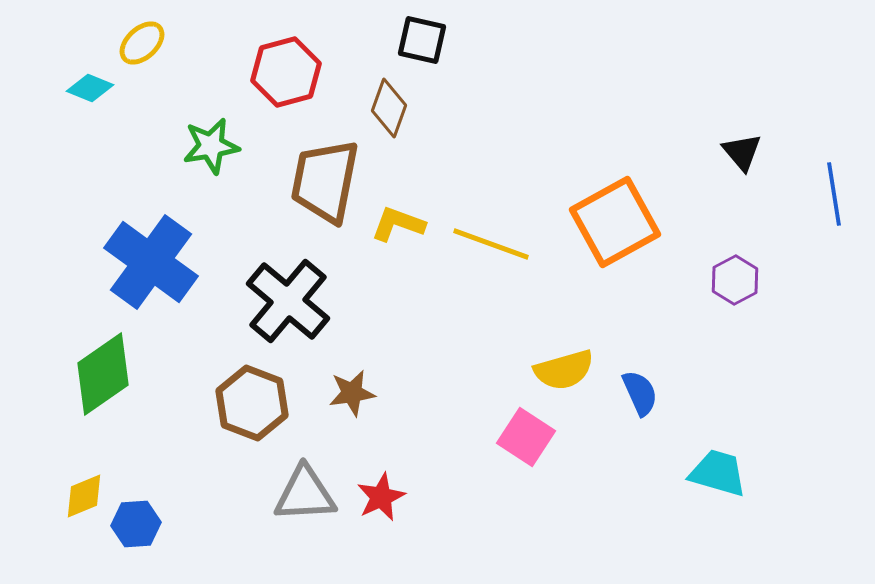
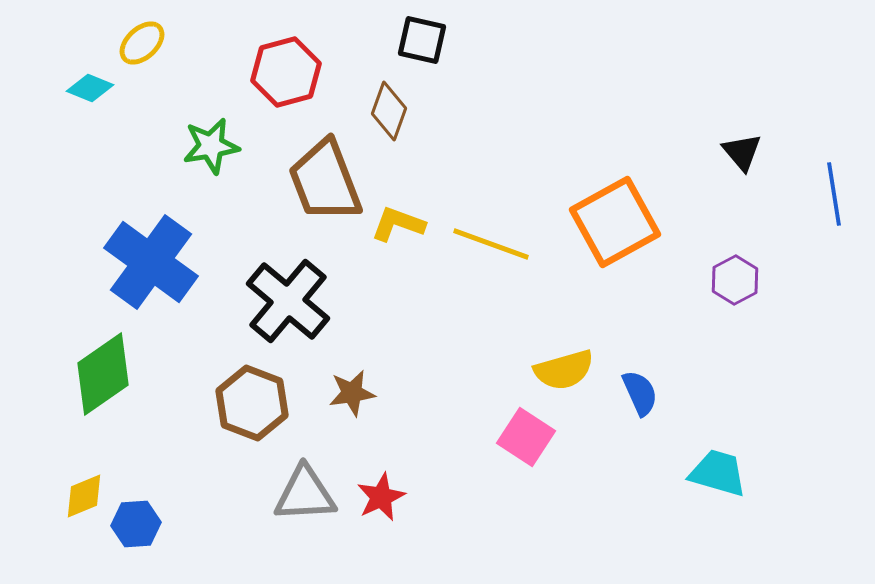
brown diamond: moved 3 px down
brown trapezoid: rotated 32 degrees counterclockwise
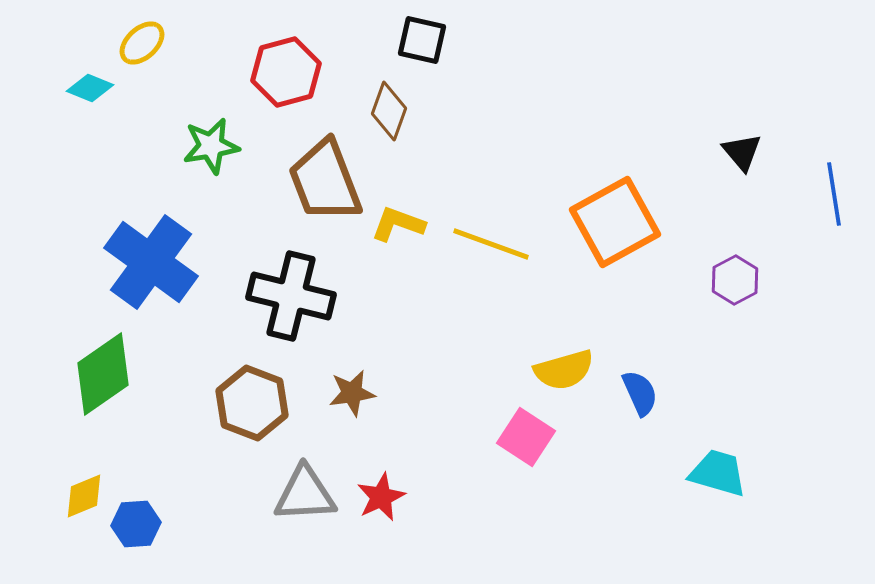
black cross: moved 3 px right, 5 px up; rotated 26 degrees counterclockwise
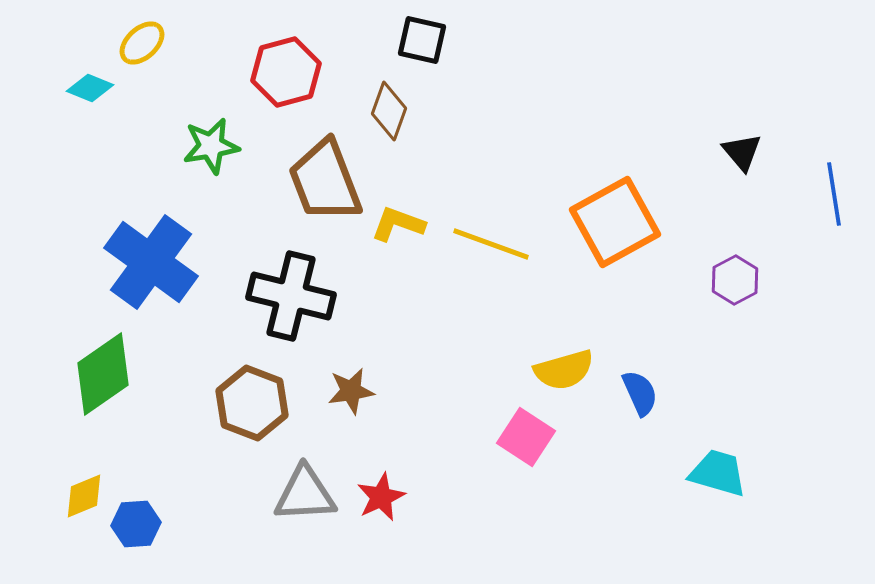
brown star: moved 1 px left, 2 px up
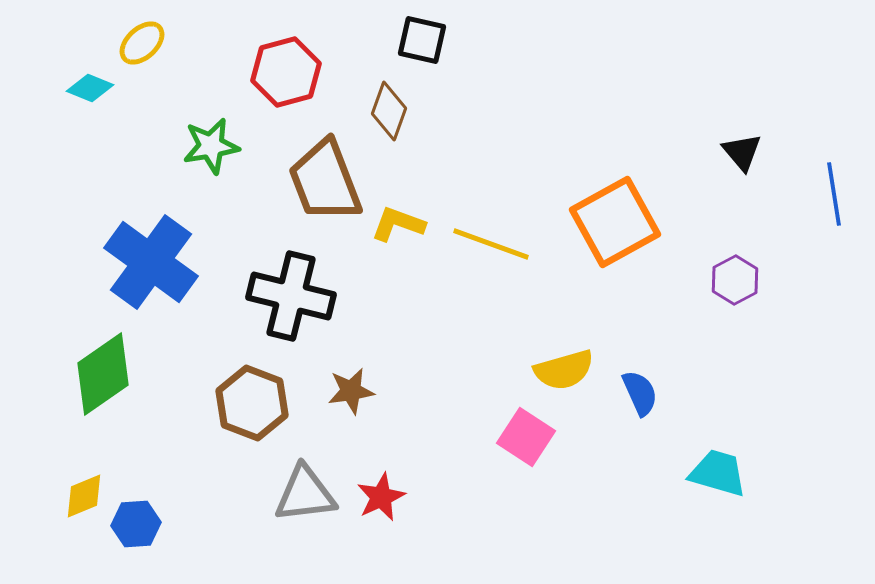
gray triangle: rotated 4 degrees counterclockwise
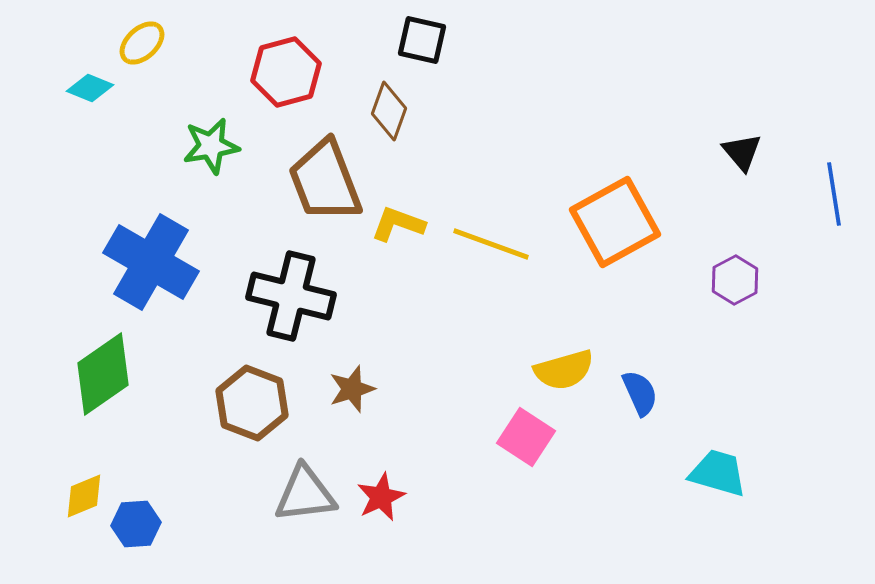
blue cross: rotated 6 degrees counterclockwise
brown star: moved 1 px right, 2 px up; rotated 9 degrees counterclockwise
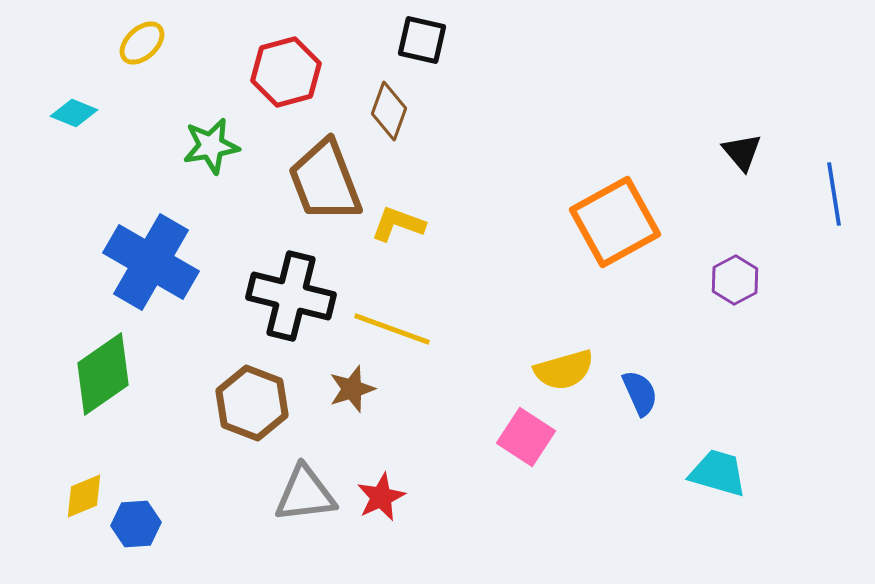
cyan diamond: moved 16 px left, 25 px down
yellow line: moved 99 px left, 85 px down
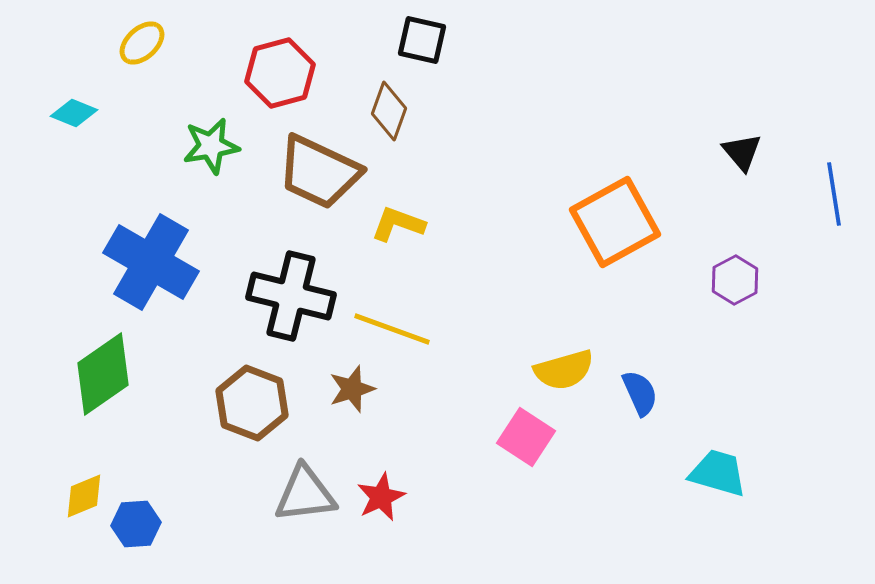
red hexagon: moved 6 px left, 1 px down
brown trapezoid: moved 6 px left, 9 px up; rotated 44 degrees counterclockwise
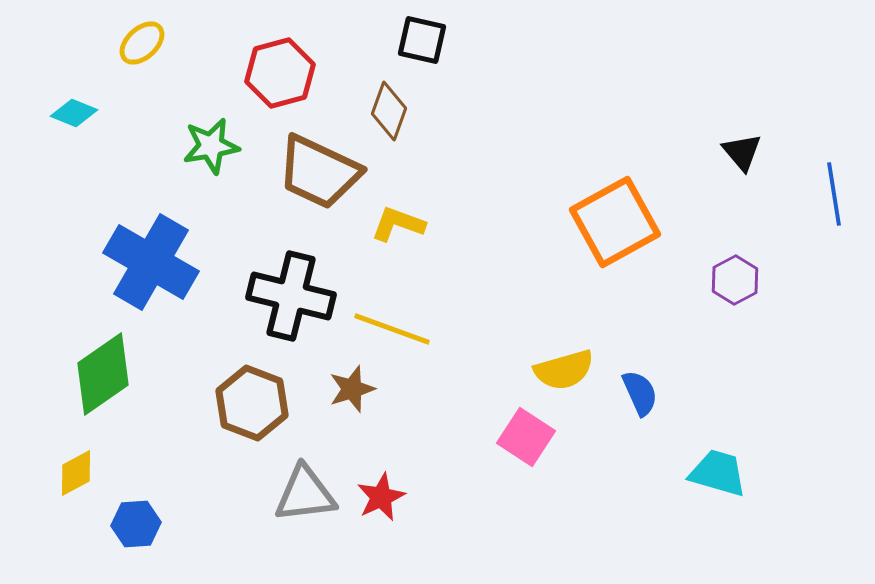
yellow diamond: moved 8 px left, 23 px up; rotated 6 degrees counterclockwise
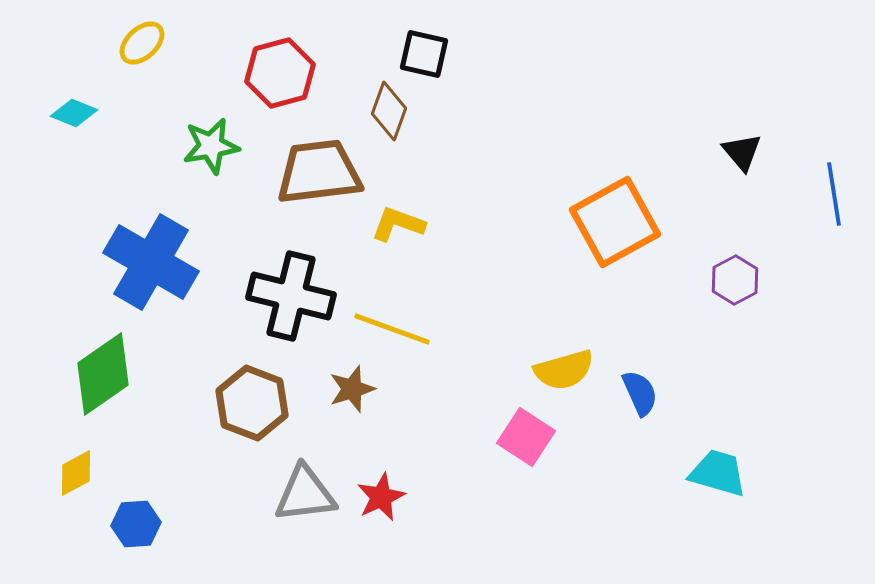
black square: moved 2 px right, 14 px down
brown trapezoid: rotated 148 degrees clockwise
